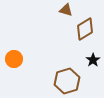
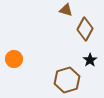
brown diamond: rotated 30 degrees counterclockwise
black star: moved 3 px left
brown hexagon: moved 1 px up
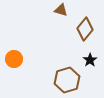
brown triangle: moved 5 px left
brown diamond: rotated 10 degrees clockwise
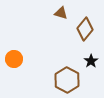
brown triangle: moved 3 px down
black star: moved 1 px right, 1 px down
brown hexagon: rotated 15 degrees counterclockwise
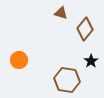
orange circle: moved 5 px right, 1 px down
brown hexagon: rotated 20 degrees counterclockwise
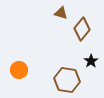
brown diamond: moved 3 px left
orange circle: moved 10 px down
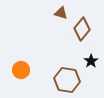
orange circle: moved 2 px right
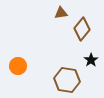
brown triangle: rotated 24 degrees counterclockwise
black star: moved 1 px up
orange circle: moved 3 px left, 4 px up
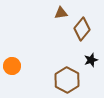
black star: rotated 16 degrees clockwise
orange circle: moved 6 px left
brown hexagon: rotated 20 degrees clockwise
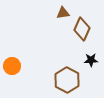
brown triangle: moved 2 px right
brown diamond: rotated 15 degrees counterclockwise
black star: rotated 16 degrees clockwise
